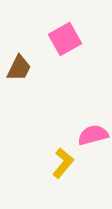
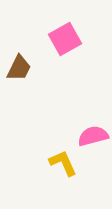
pink semicircle: moved 1 px down
yellow L-shape: rotated 64 degrees counterclockwise
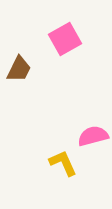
brown trapezoid: moved 1 px down
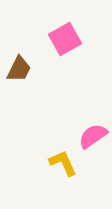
pink semicircle: rotated 20 degrees counterclockwise
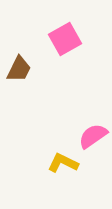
yellow L-shape: rotated 40 degrees counterclockwise
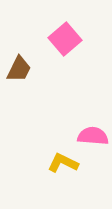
pink square: rotated 12 degrees counterclockwise
pink semicircle: rotated 40 degrees clockwise
